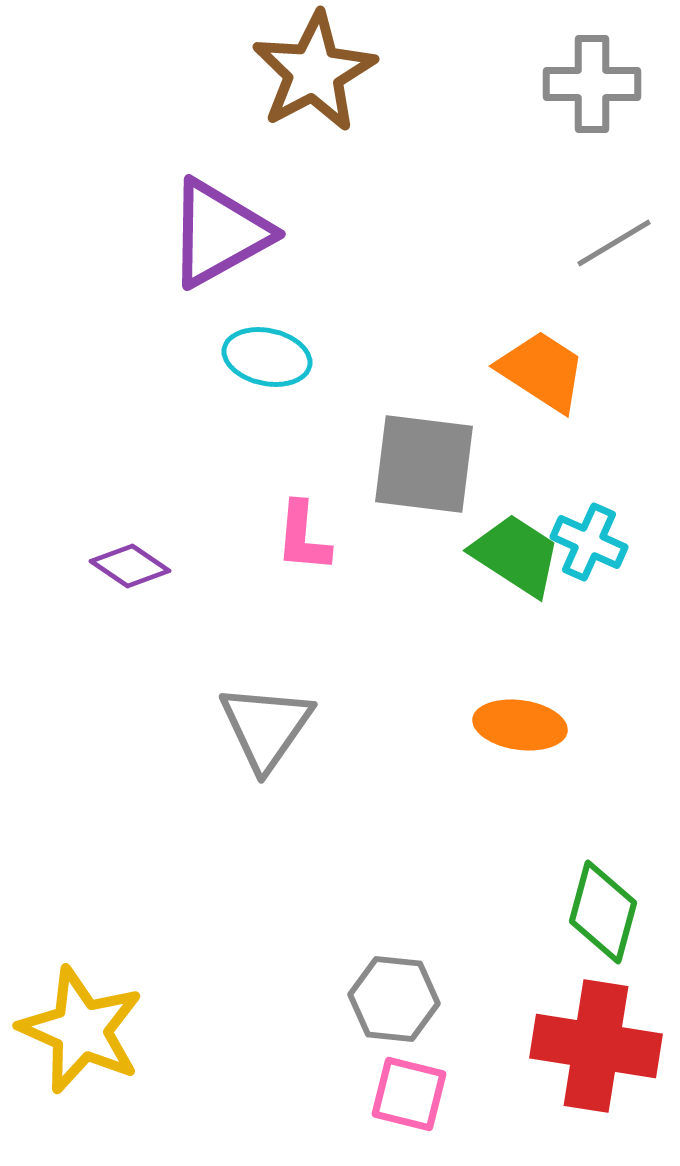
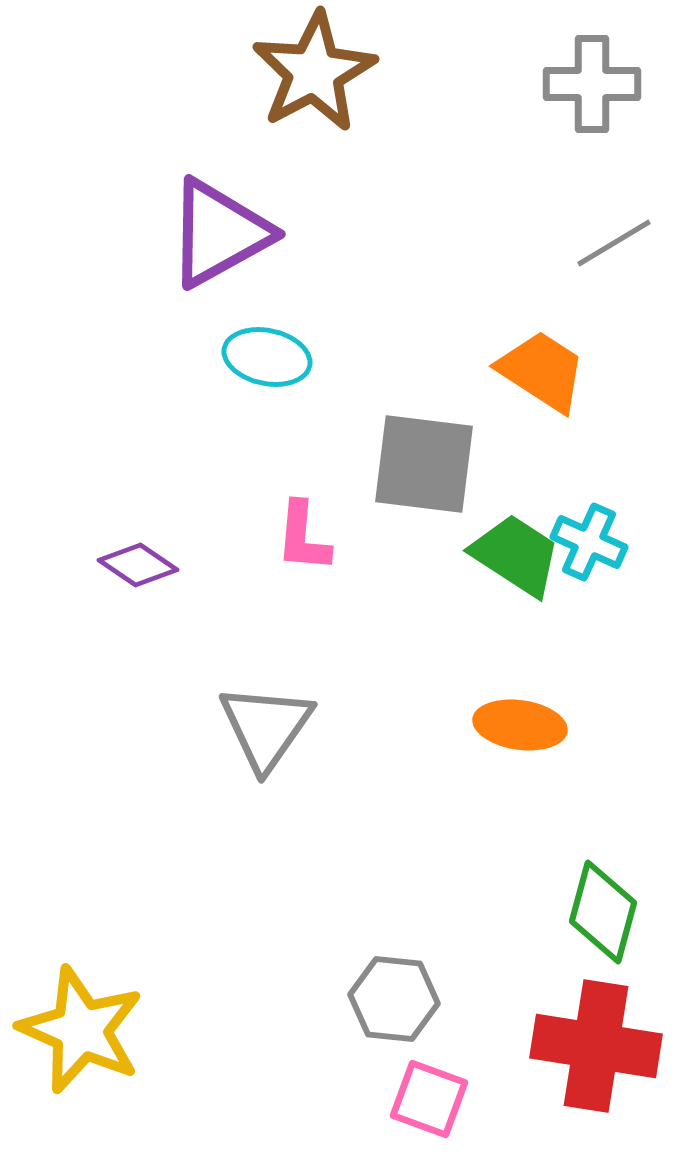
purple diamond: moved 8 px right, 1 px up
pink square: moved 20 px right, 5 px down; rotated 6 degrees clockwise
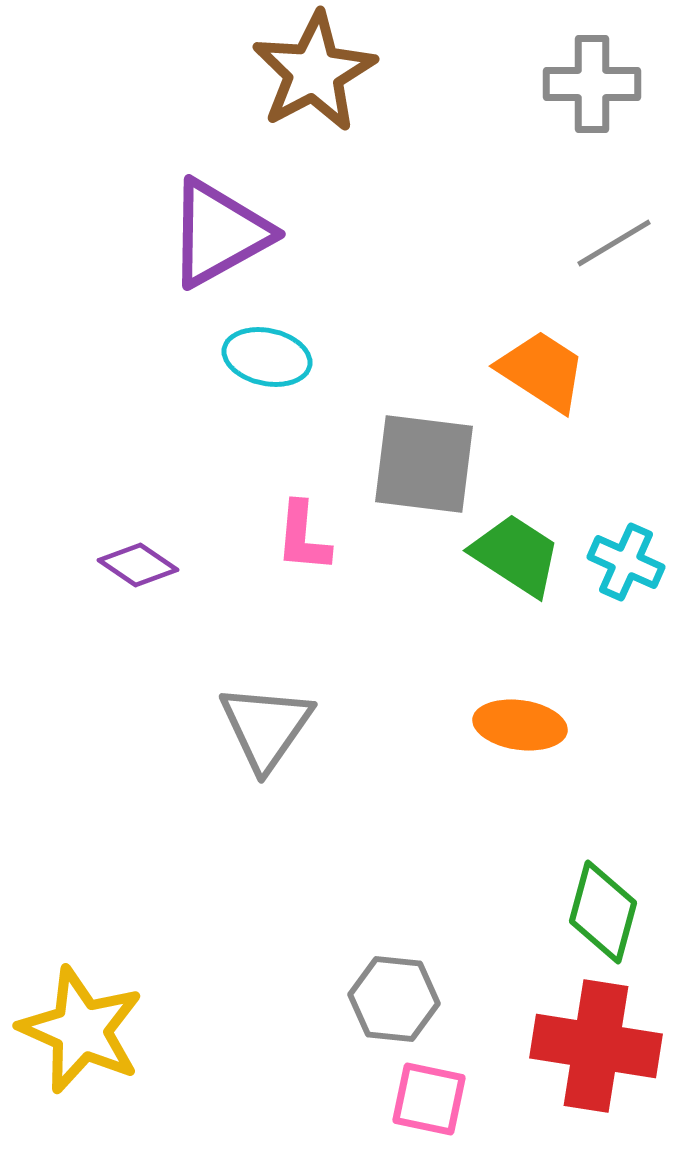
cyan cross: moved 37 px right, 20 px down
pink square: rotated 8 degrees counterclockwise
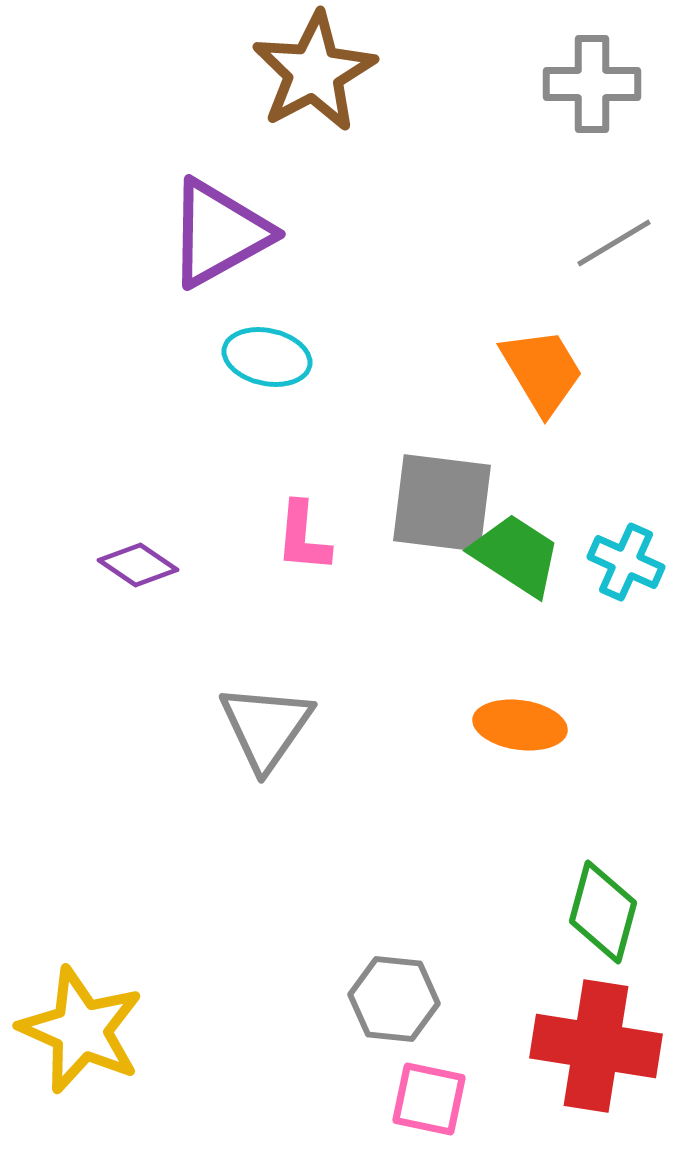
orange trapezoid: rotated 26 degrees clockwise
gray square: moved 18 px right, 39 px down
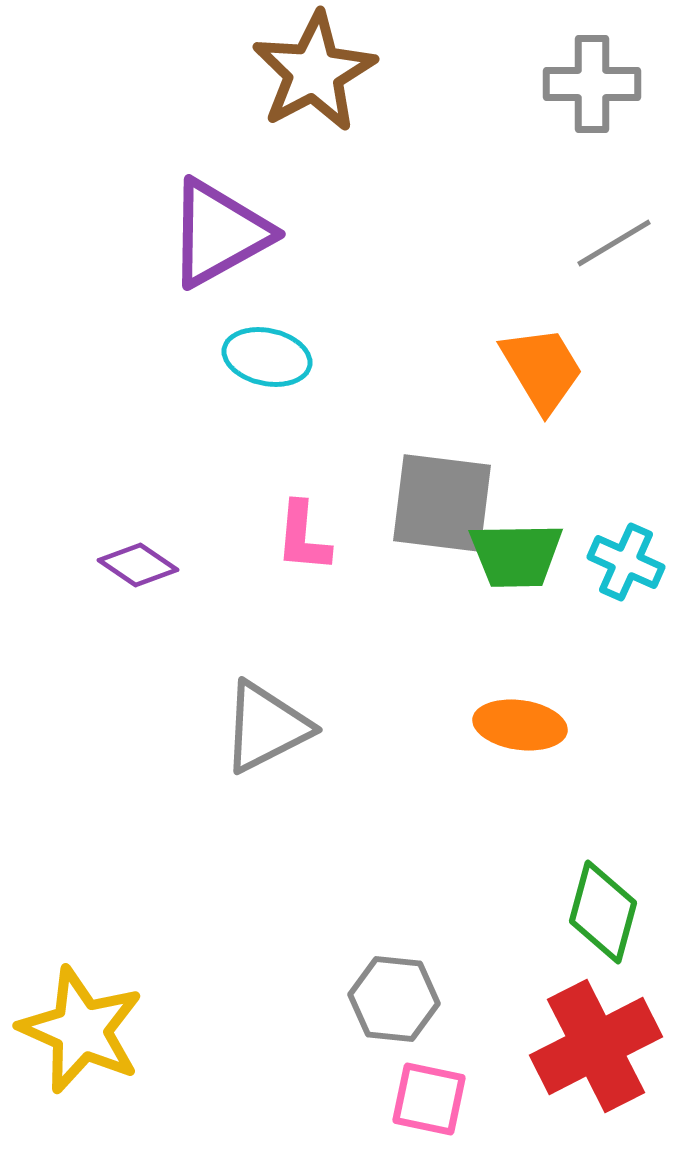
orange trapezoid: moved 2 px up
green trapezoid: rotated 146 degrees clockwise
gray triangle: rotated 28 degrees clockwise
red cross: rotated 36 degrees counterclockwise
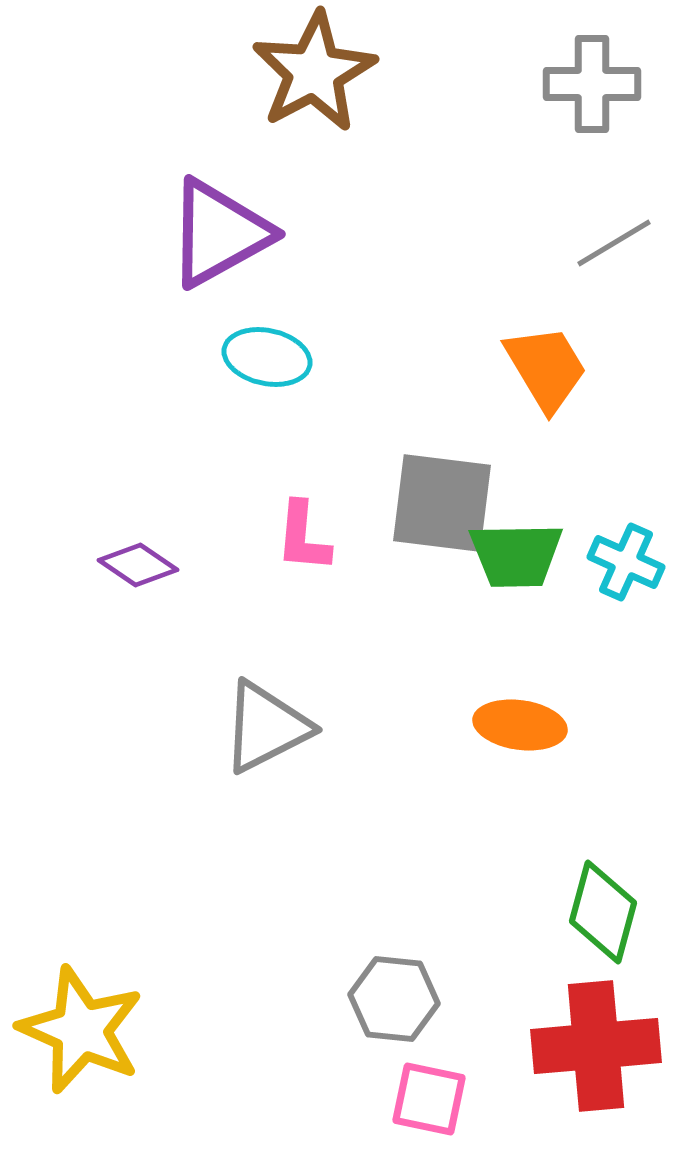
orange trapezoid: moved 4 px right, 1 px up
red cross: rotated 22 degrees clockwise
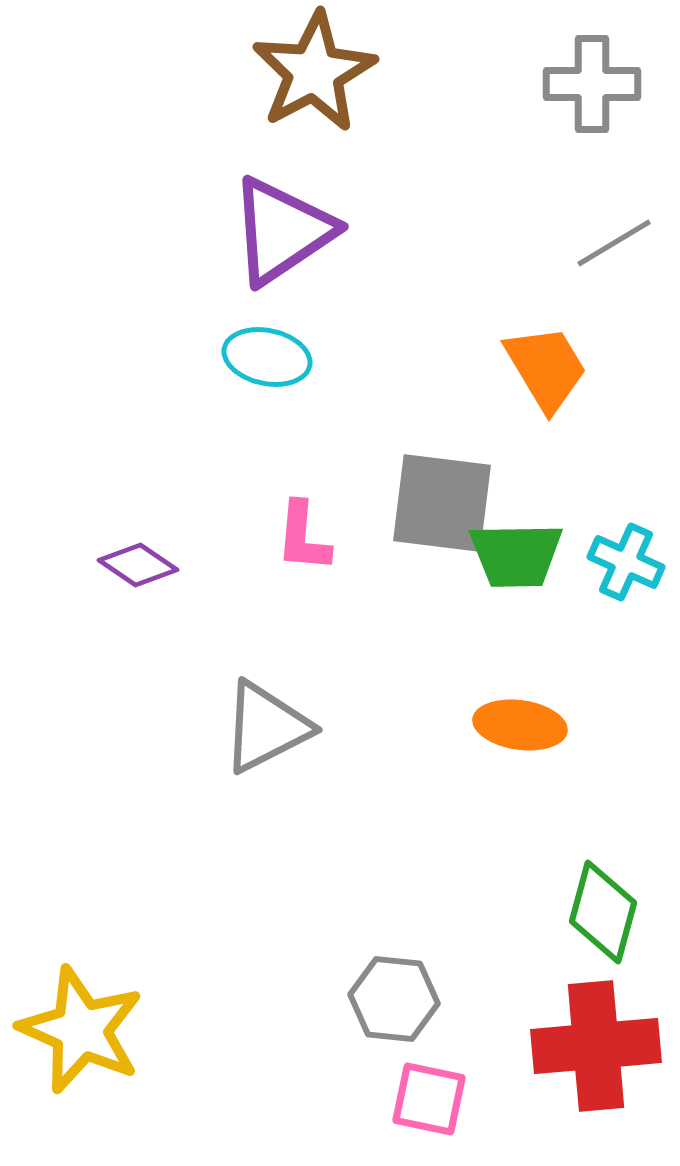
purple triangle: moved 63 px right, 2 px up; rotated 5 degrees counterclockwise
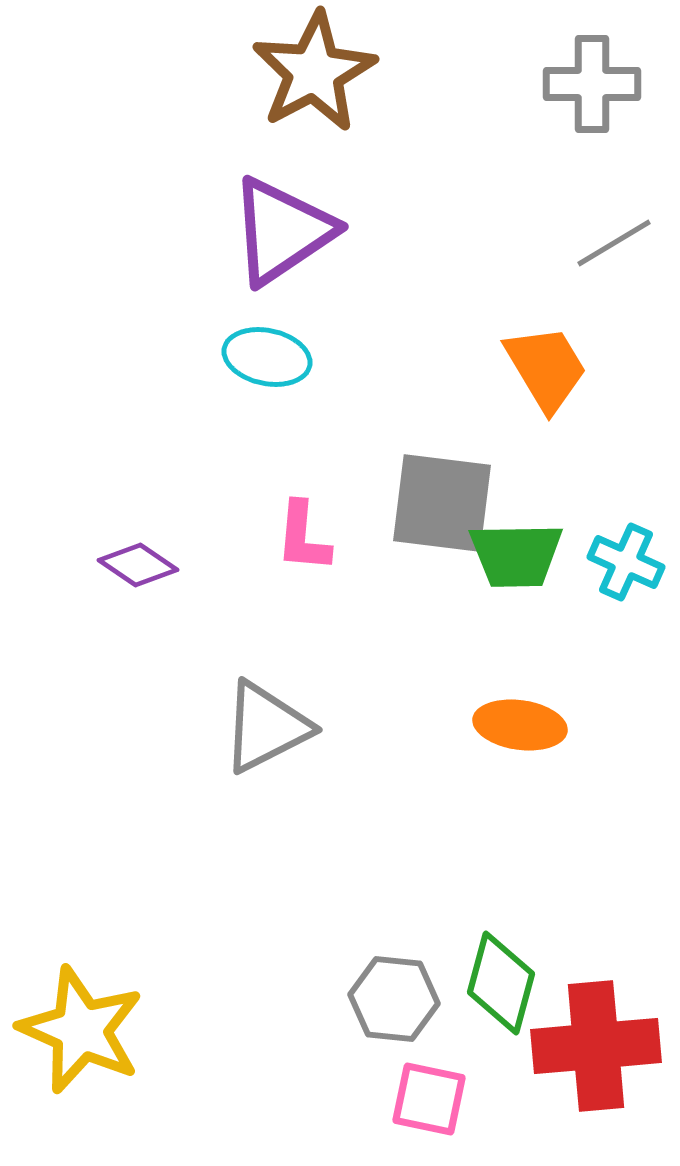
green diamond: moved 102 px left, 71 px down
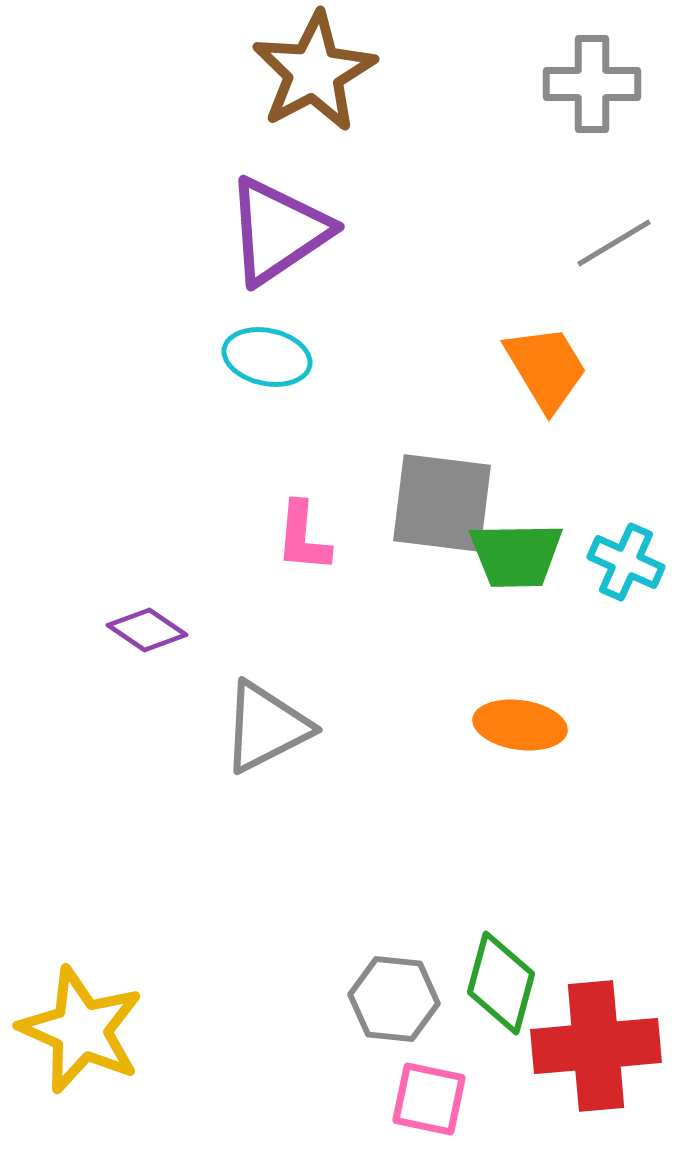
purple triangle: moved 4 px left
purple diamond: moved 9 px right, 65 px down
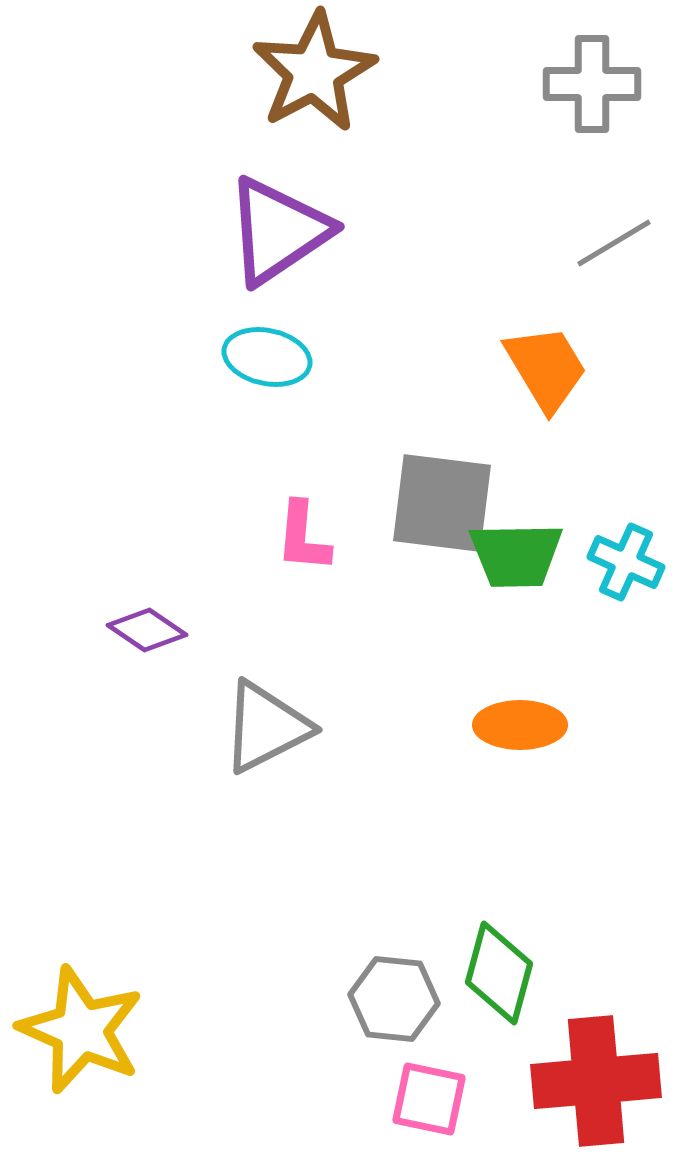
orange ellipse: rotated 8 degrees counterclockwise
green diamond: moved 2 px left, 10 px up
red cross: moved 35 px down
